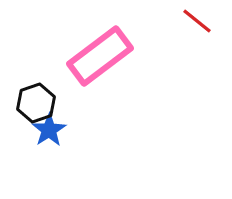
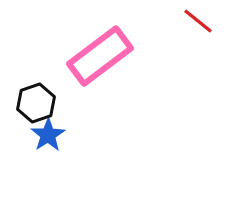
red line: moved 1 px right
blue star: moved 1 px left, 5 px down
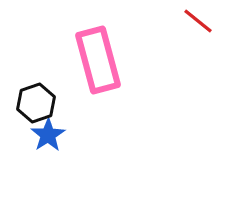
pink rectangle: moved 2 px left, 4 px down; rotated 68 degrees counterclockwise
